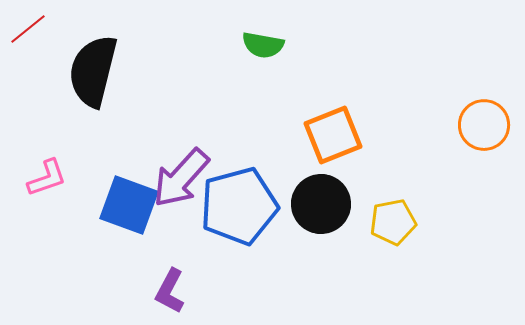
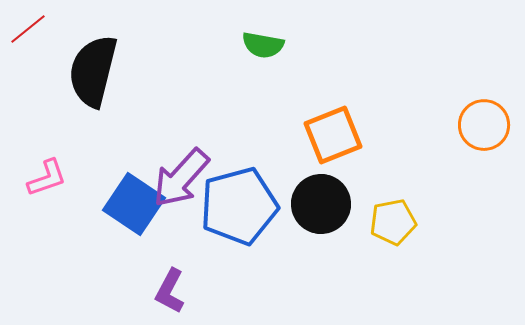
blue square: moved 5 px right, 1 px up; rotated 14 degrees clockwise
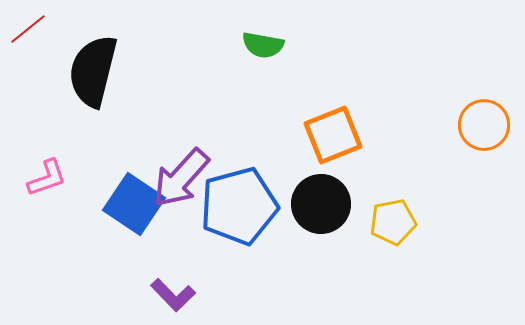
purple L-shape: moved 3 px right, 4 px down; rotated 72 degrees counterclockwise
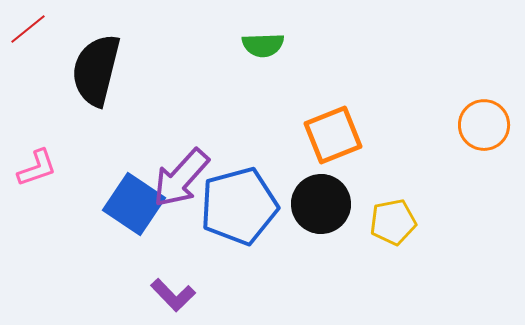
green semicircle: rotated 12 degrees counterclockwise
black semicircle: moved 3 px right, 1 px up
pink L-shape: moved 10 px left, 10 px up
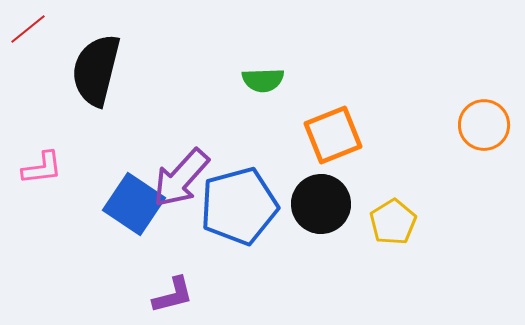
green semicircle: moved 35 px down
pink L-shape: moved 5 px right; rotated 12 degrees clockwise
yellow pentagon: rotated 21 degrees counterclockwise
purple L-shape: rotated 60 degrees counterclockwise
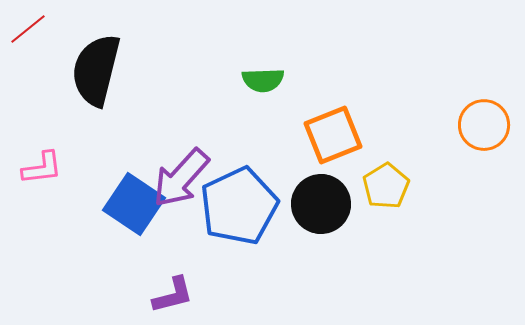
blue pentagon: rotated 10 degrees counterclockwise
yellow pentagon: moved 7 px left, 36 px up
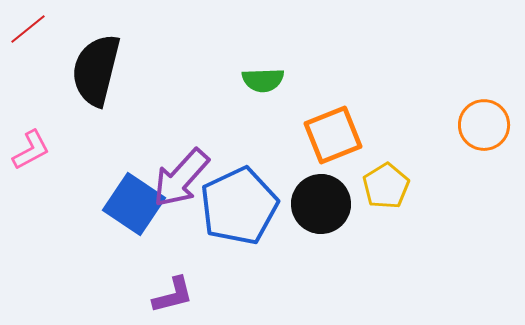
pink L-shape: moved 11 px left, 18 px up; rotated 21 degrees counterclockwise
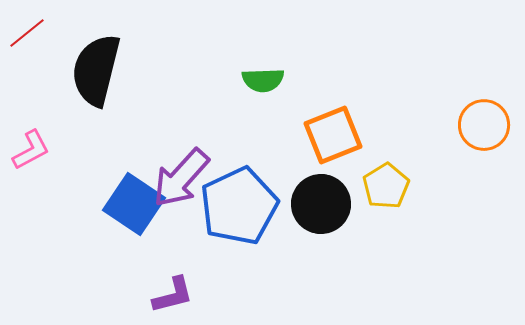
red line: moved 1 px left, 4 px down
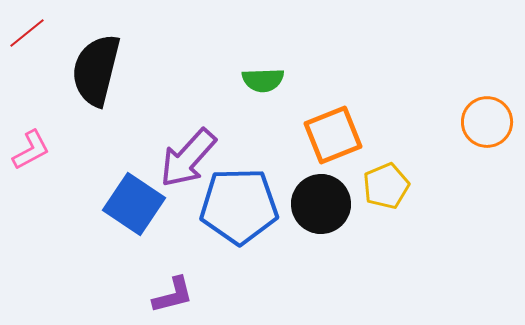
orange circle: moved 3 px right, 3 px up
purple arrow: moved 7 px right, 20 px up
yellow pentagon: rotated 9 degrees clockwise
blue pentagon: rotated 24 degrees clockwise
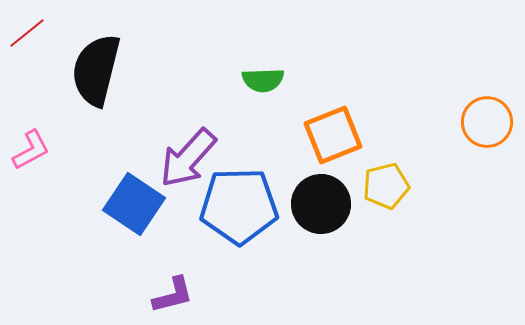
yellow pentagon: rotated 9 degrees clockwise
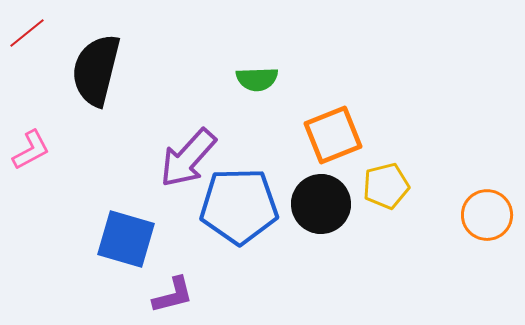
green semicircle: moved 6 px left, 1 px up
orange circle: moved 93 px down
blue square: moved 8 px left, 35 px down; rotated 18 degrees counterclockwise
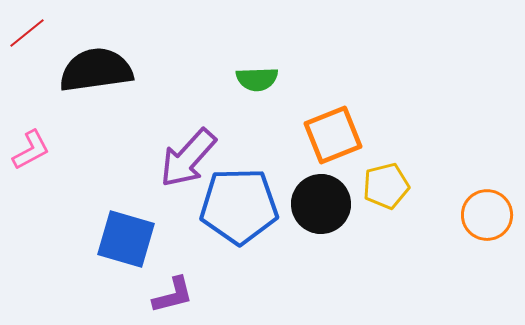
black semicircle: rotated 68 degrees clockwise
